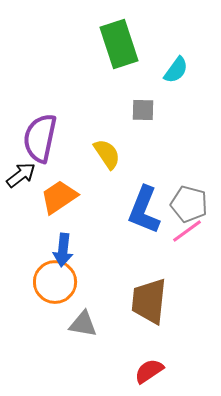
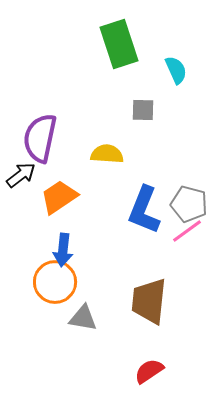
cyan semicircle: rotated 60 degrees counterclockwise
yellow semicircle: rotated 52 degrees counterclockwise
gray triangle: moved 6 px up
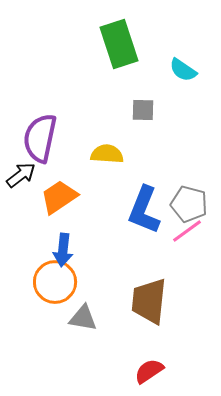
cyan semicircle: moved 7 px right; rotated 148 degrees clockwise
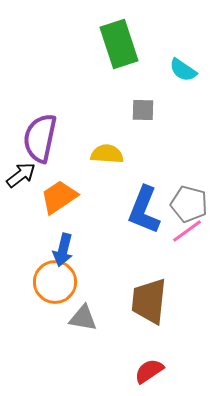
blue arrow: rotated 8 degrees clockwise
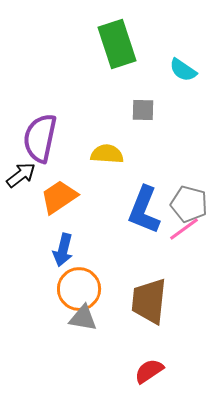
green rectangle: moved 2 px left
pink line: moved 3 px left, 2 px up
orange circle: moved 24 px right, 7 px down
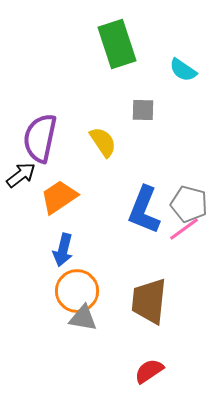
yellow semicircle: moved 4 px left, 12 px up; rotated 52 degrees clockwise
orange circle: moved 2 px left, 2 px down
